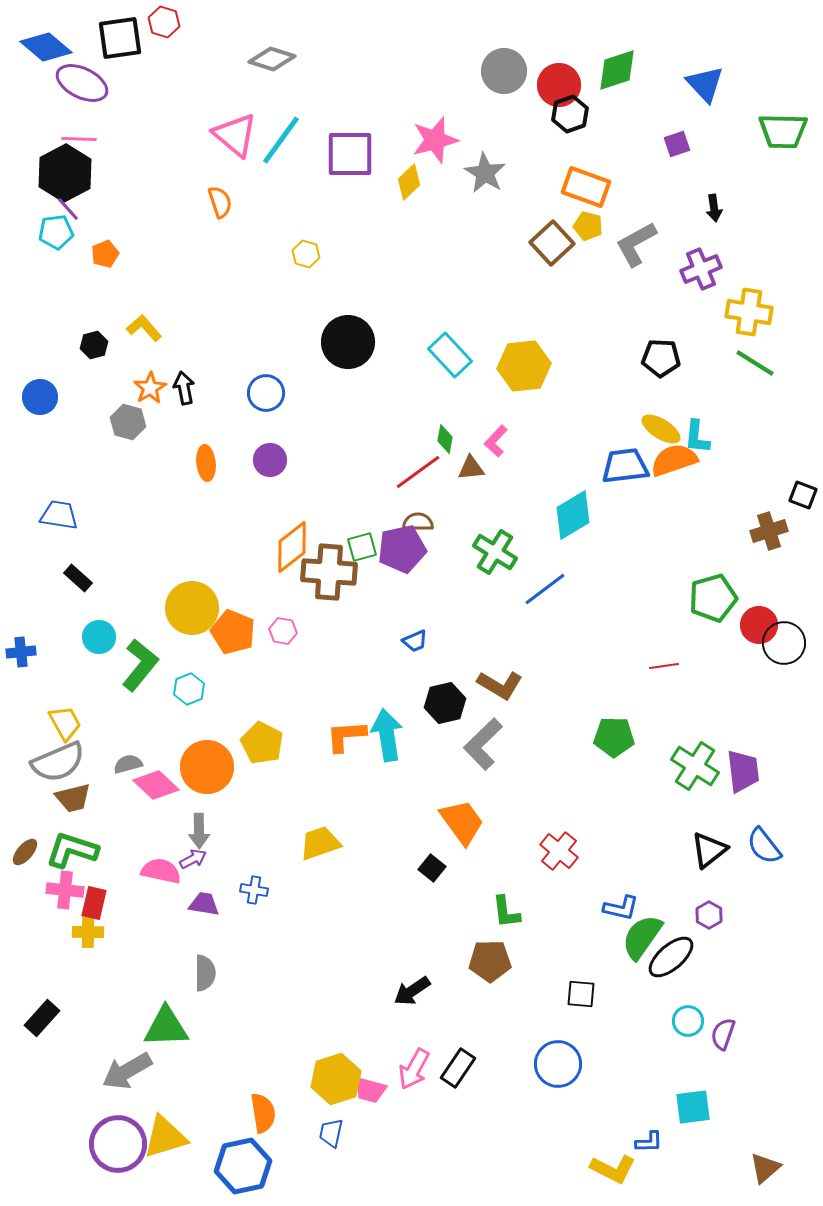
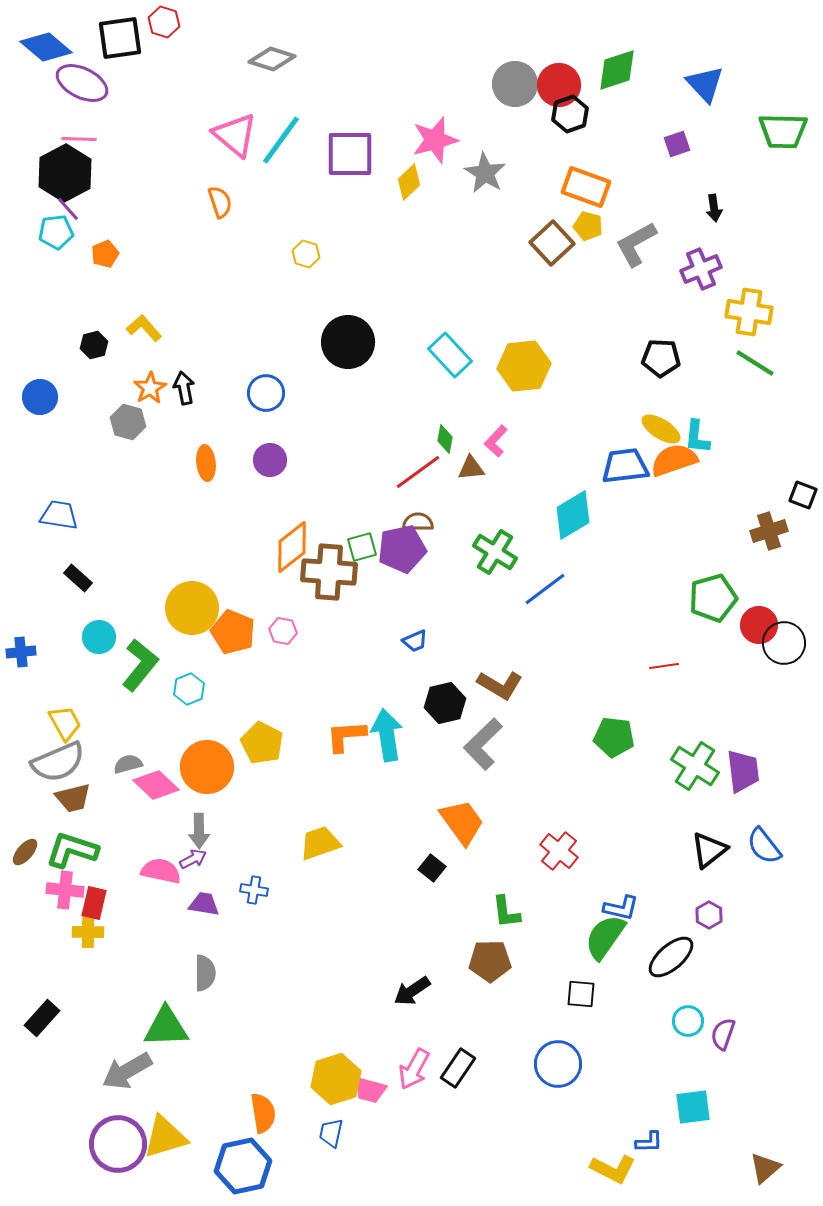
gray circle at (504, 71): moved 11 px right, 13 px down
green pentagon at (614, 737): rotated 6 degrees clockwise
green semicircle at (642, 937): moved 37 px left
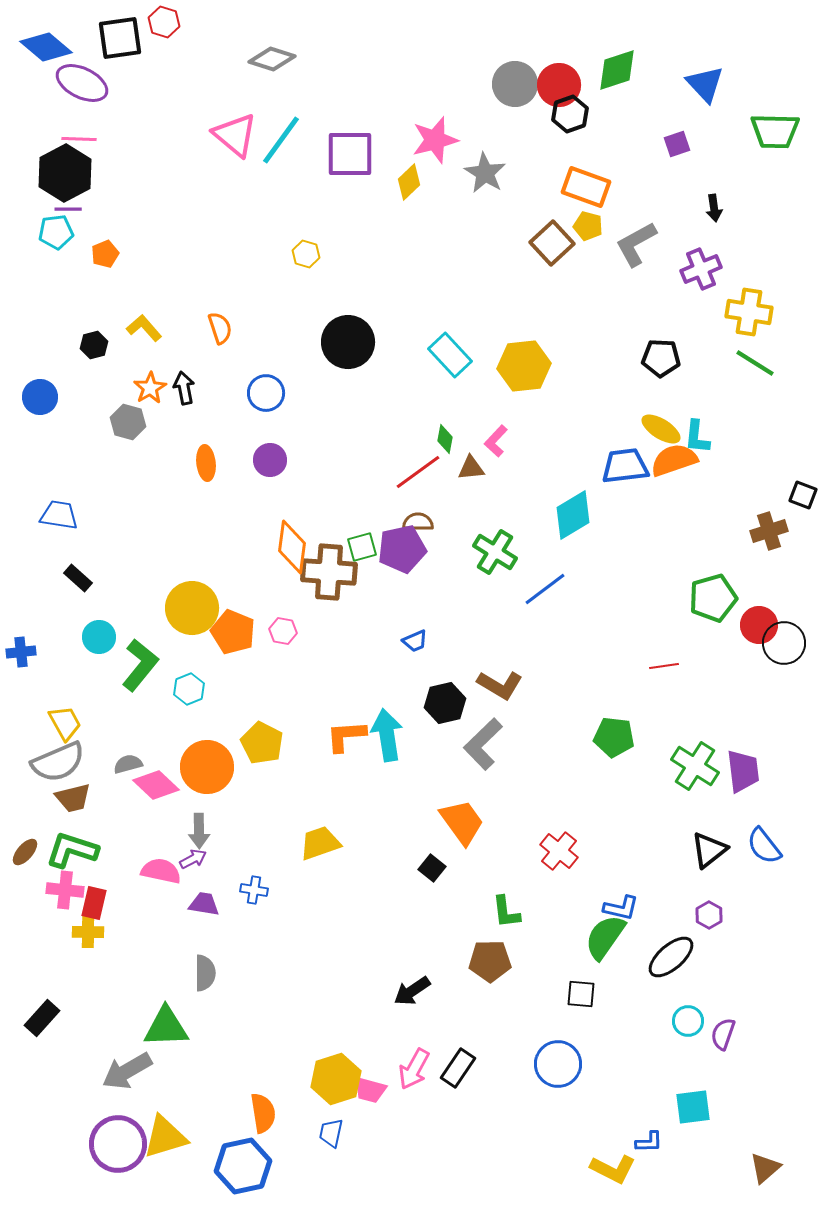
green trapezoid at (783, 131): moved 8 px left
orange semicircle at (220, 202): moved 126 px down
purple line at (68, 209): rotated 48 degrees counterclockwise
orange diamond at (292, 547): rotated 44 degrees counterclockwise
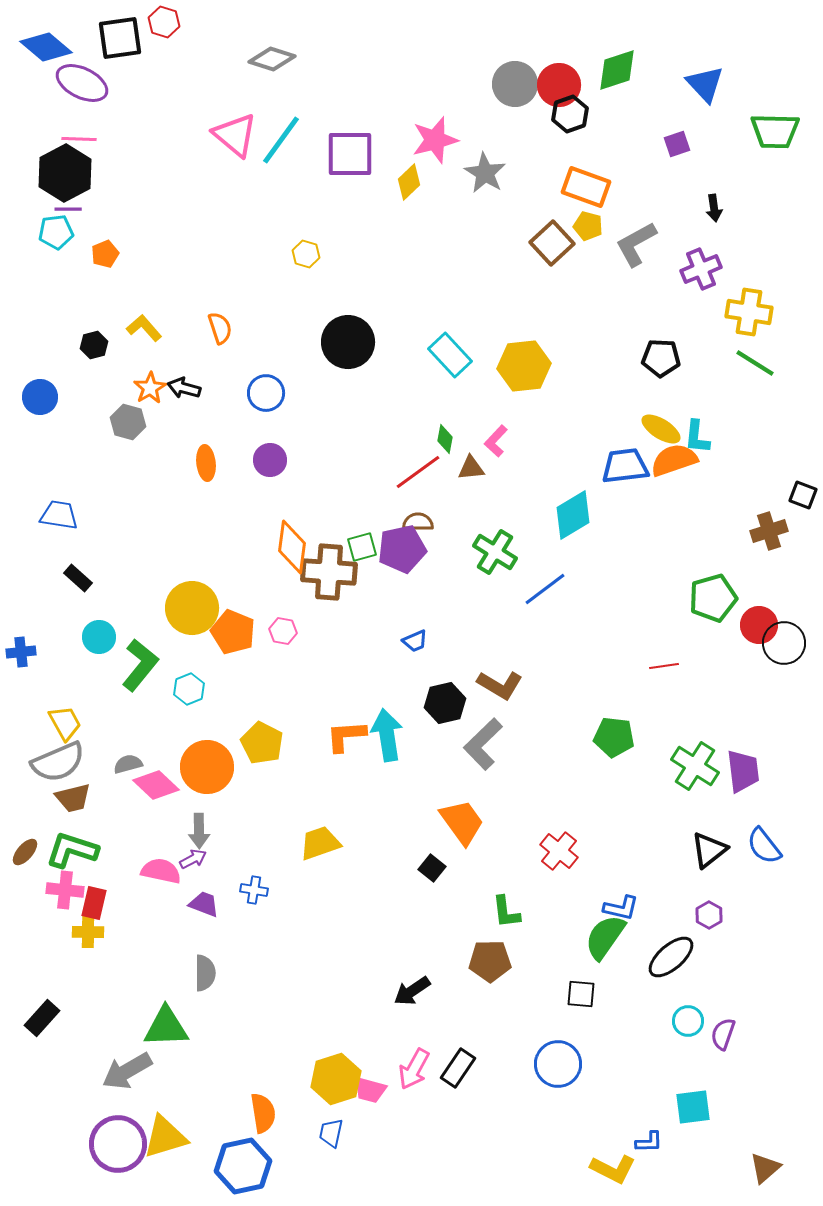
black arrow at (184, 388): rotated 64 degrees counterclockwise
purple trapezoid at (204, 904): rotated 12 degrees clockwise
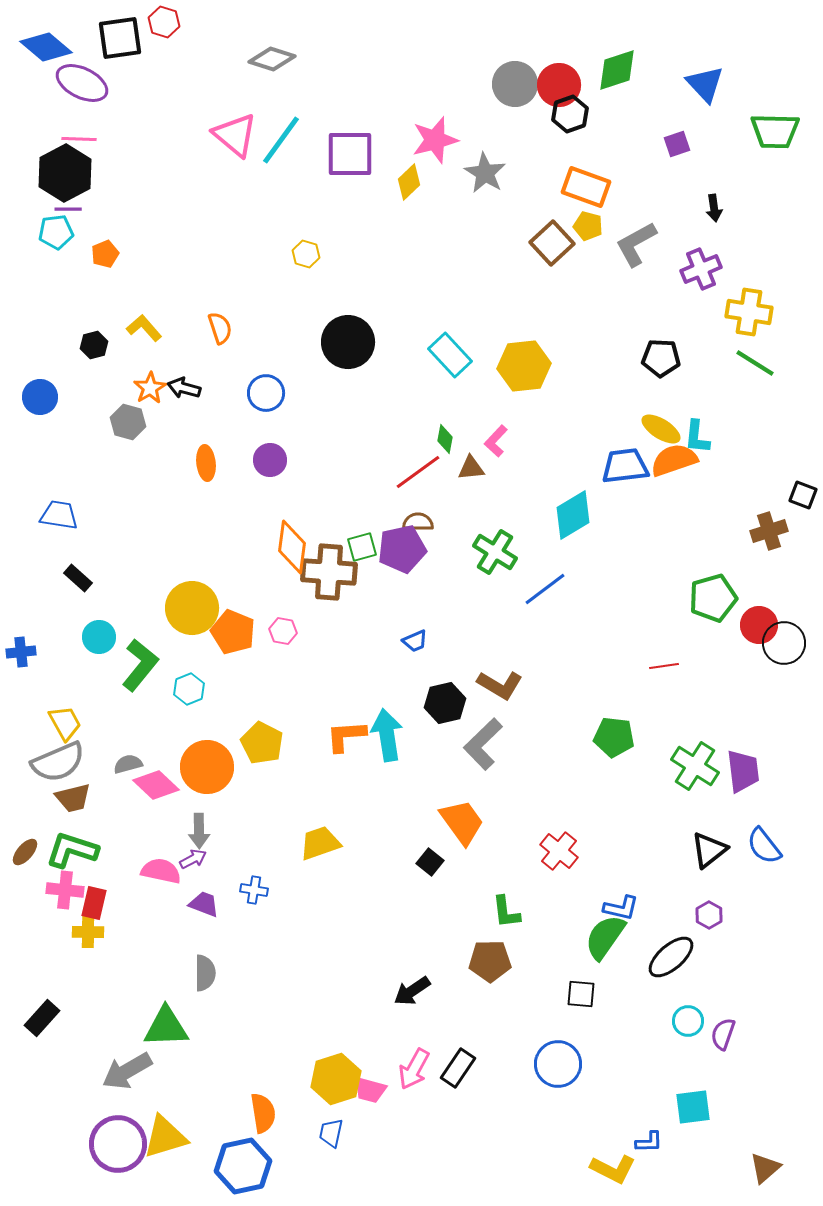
black square at (432, 868): moved 2 px left, 6 px up
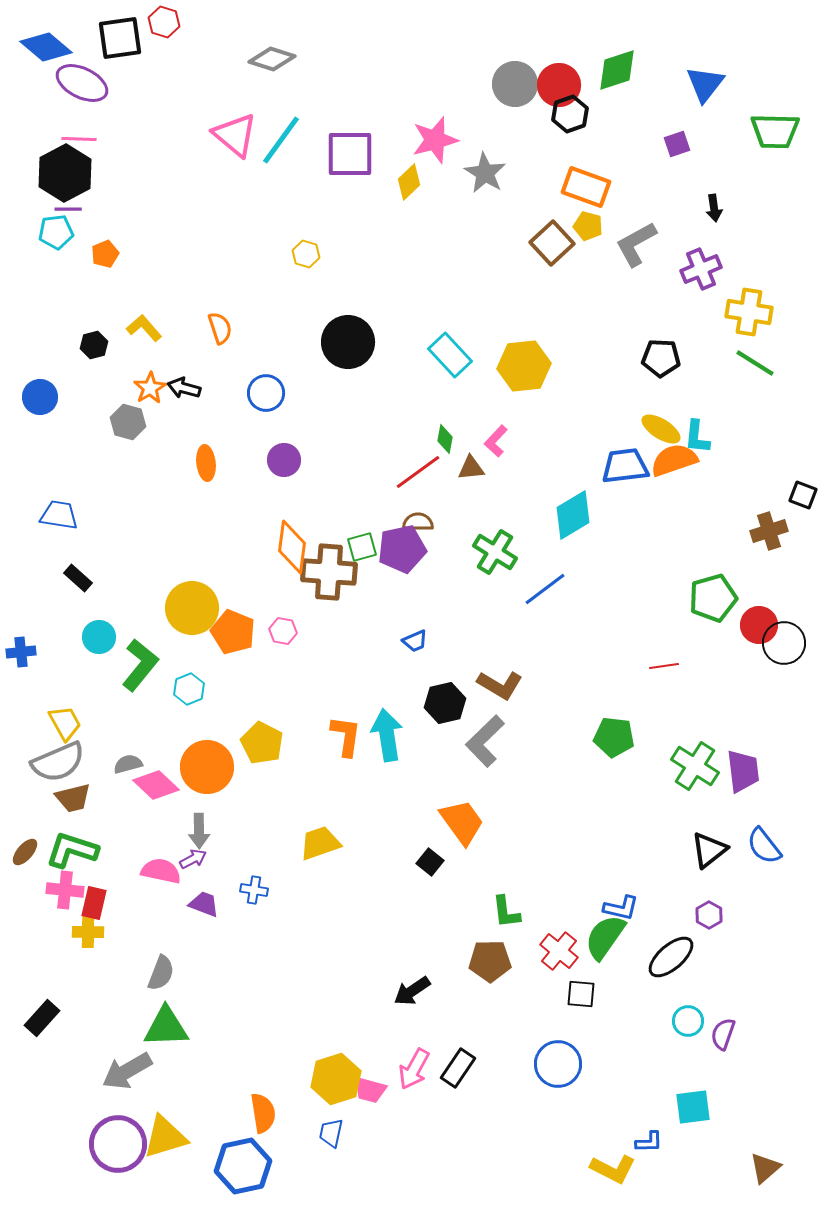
blue triangle at (705, 84): rotated 21 degrees clockwise
purple circle at (270, 460): moved 14 px right
orange L-shape at (346, 736): rotated 102 degrees clockwise
gray L-shape at (483, 744): moved 2 px right, 3 px up
red cross at (559, 851): moved 100 px down
gray semicircle at (205, 973): moved 44 px left; rotated 21 degrees clockwise
